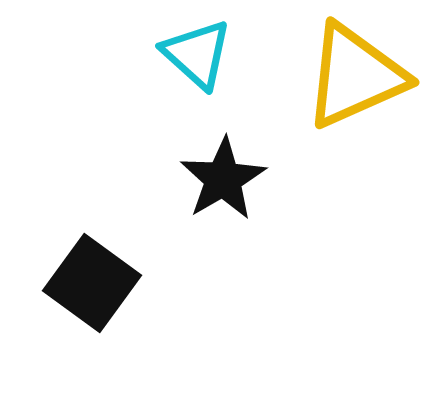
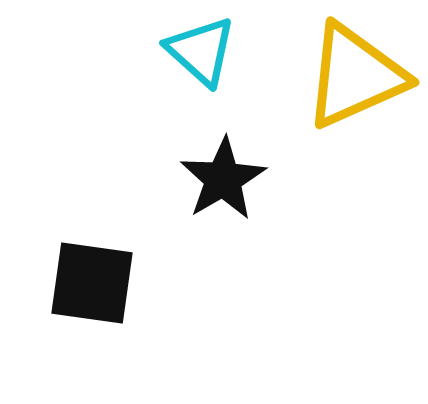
cyan triangle: moved 4 px right, 3 px up
black square: rotated 28 degrees counterclockwise
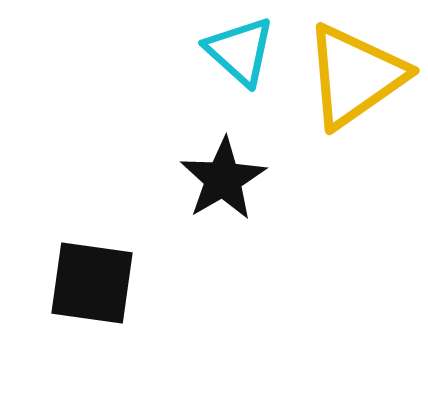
cyan triangle: moved 39 px right
yellow triangle: rotated 11 degrees counterclockwise
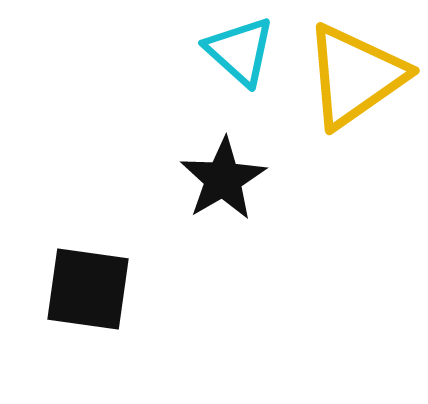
black square: moved 4 px left, 6 px down
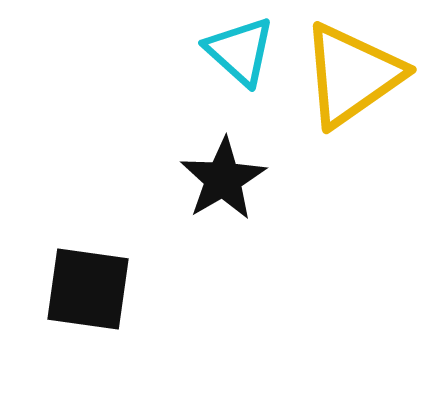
yellow triangle: moved 3 px left, 1 px up
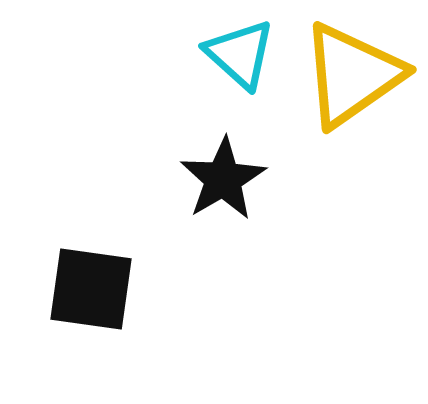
cyan triangle: moved 3 px down
black square: moved 3 px right
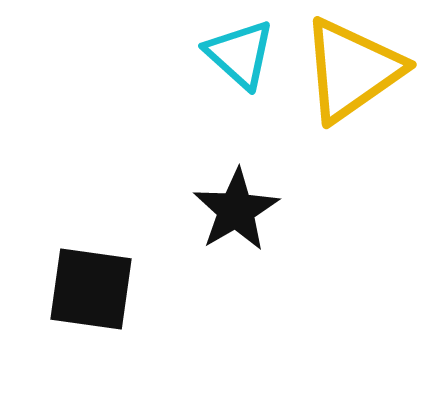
yellow triangle: moved 5 px up
black star: moved 13 px right, 31 px down
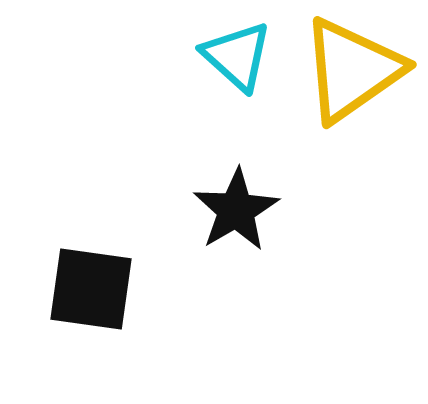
cyan triangle: moved 3 px left, 2 px down
